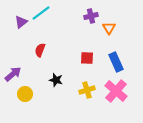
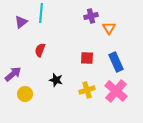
cyan line: rotated 48 degrees counterclockwise
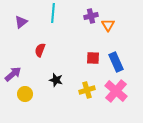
cyan line: moved 12 px right
orange triangle: moved 1 px left, 3 px up
red square: moved 6 px right
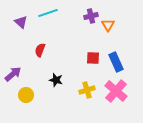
cyan line: moved 5 px left; rotated 66 degrees clockwise
purple triangle: rotated 40 degrees counterclockwise
yellow circle: moved 1 px right, 1 px down
